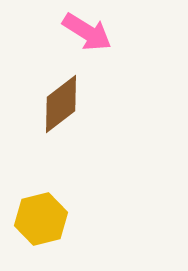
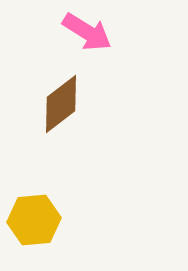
yellow hexagon: moved 7 px left, 1 px down; rotated 9 degrees clockwise
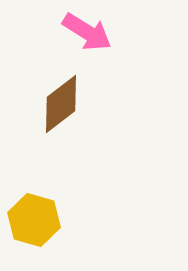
yellow hexagon: rotated 21 degrees clockwise
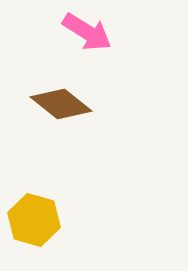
brown diamond: rotated 76 degrees clockwise
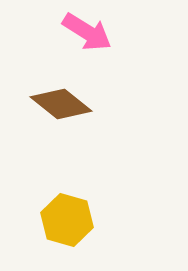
yellow hexagon: moved 33 px right
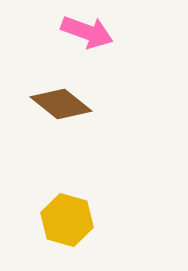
pink arrow: rotated 12 degrees counterclockwise
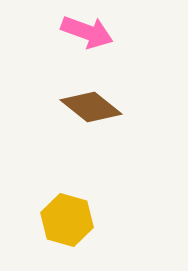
brown diamond: moved 30 px right, 3 px down
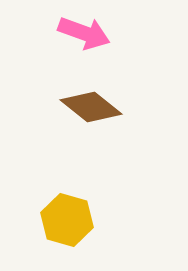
pink arrow: moved 3 px left, 1 px down
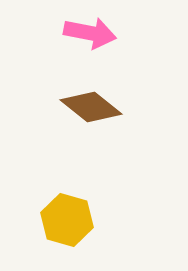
pink arrow: moved 6 px right; rotated 9 degrees counterclockwise
